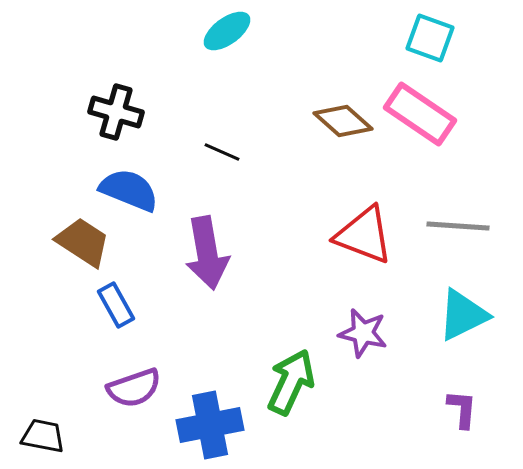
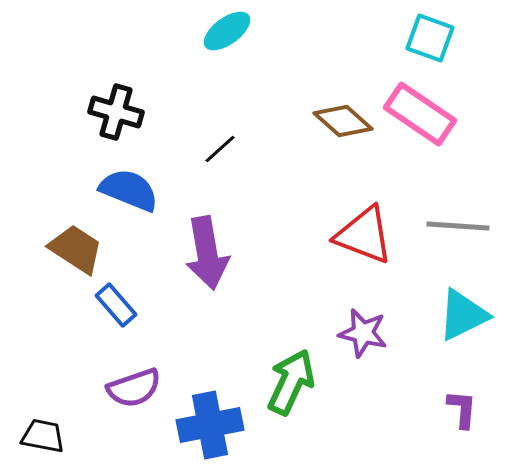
black line: moved 2 px left, 3 px up; rotated 66 degrees counterclockwise
brown trapezoid: moved 7 px left, 7 px down
blue rectangle: rotated 12 degrees counterclockwise
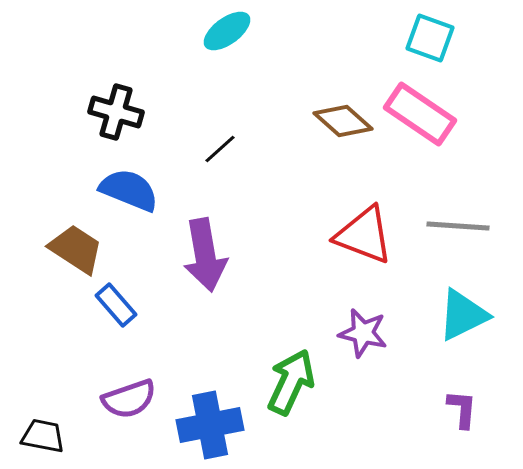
purple arrow: moved 2 px left, 2 px down
purple semicircle: moved 5 px left, 11 px down
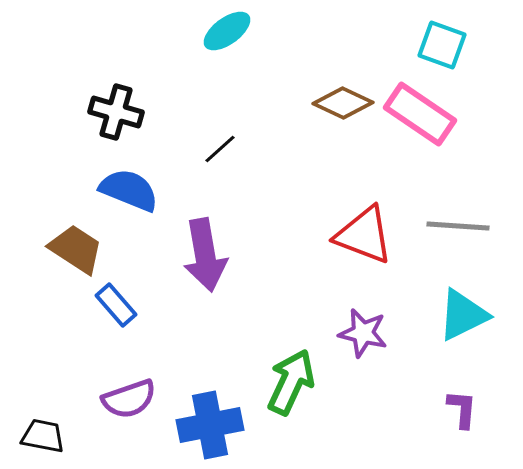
cyan square: moved 12 px right, 7 px down
brown diamond: moved 18 px up; rotated 16 degrees counterclockwise
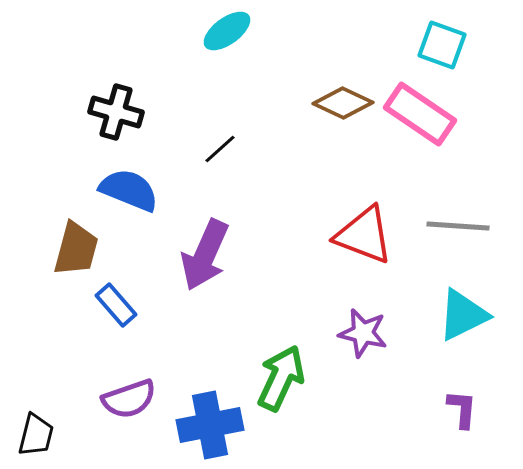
brown trapezoid: rotated 72 degrees clockwise
purple arrow: rotated 34 degrees clockwise
green arrow: moved 10 px left, 4 px up
black trapezoid: moved 7 px left, 1 px up; rotated 93 degrees clockwise
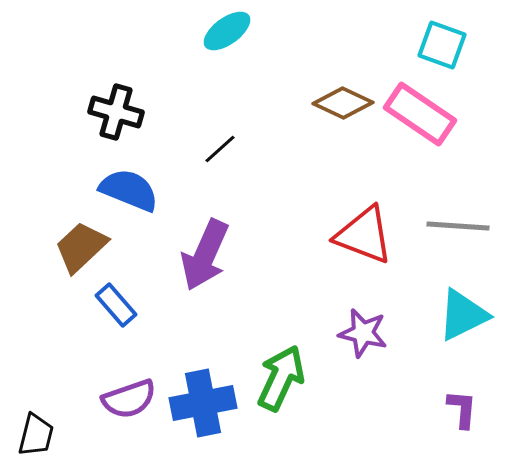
brown trapezoid: moved 5 px right, 2 px up; rotated 148 degrees counterclockwise
blue cross: moved 7 px left, 22 px up
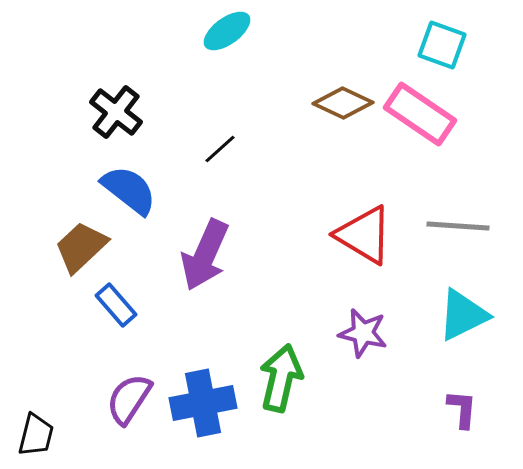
black cross: rotated 22 degrees clockwise
blue semicircle: rotated 16 degrees clockwise
red triangle: rotated 10 degrees clockwise
green arrow: rotated 12 degrees counterclockwise
purple semicircle: rotated 142 degrees clockwise
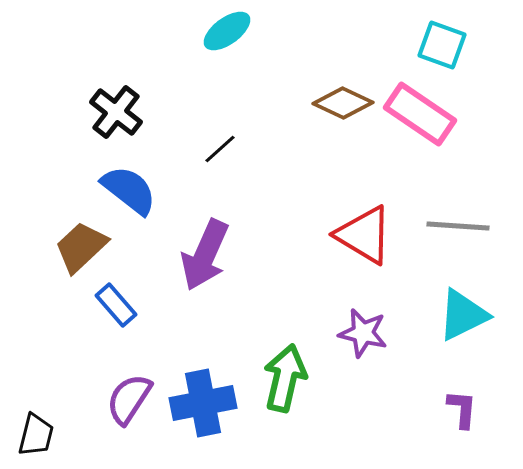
green arrow: moved 4 px right
